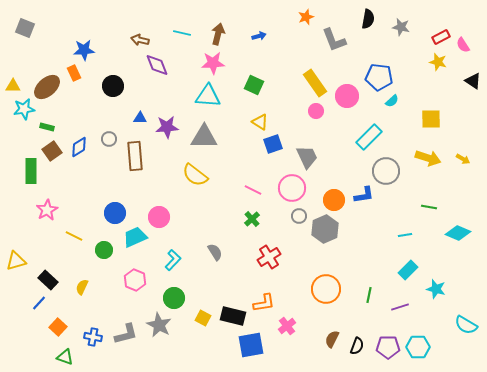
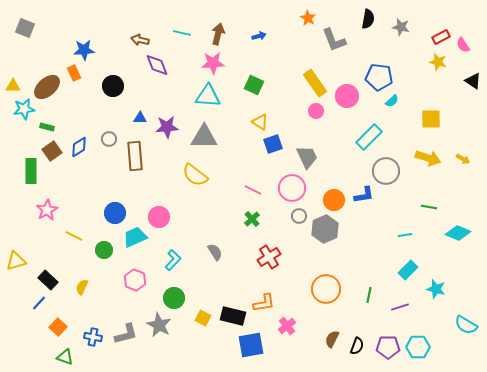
orange star at (306, 17): moved 2 px right, 1 px down; rotated 21 degrees counterclockwise
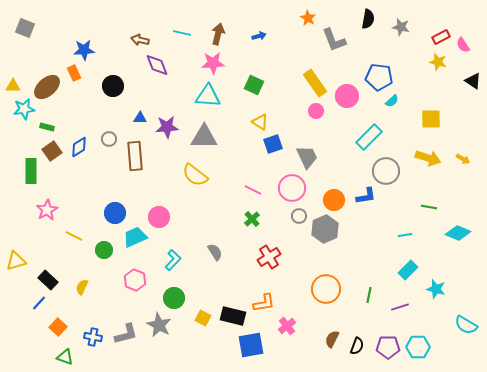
blue L-shape at (364, 195): moved 2 px right, 1 px down
